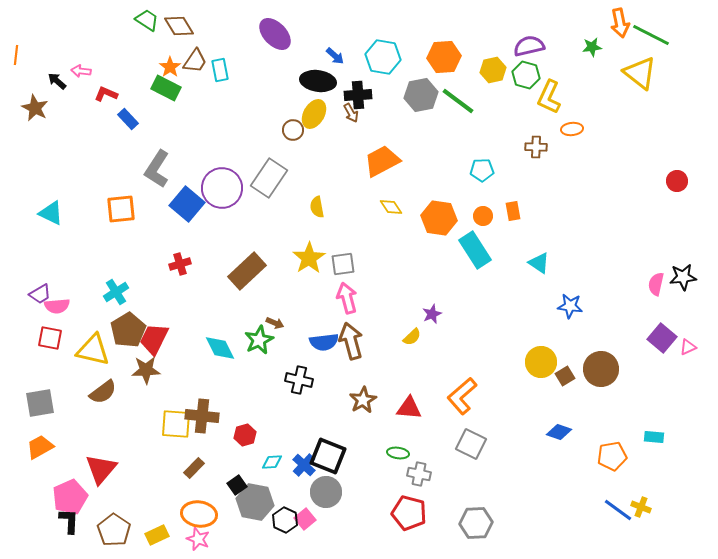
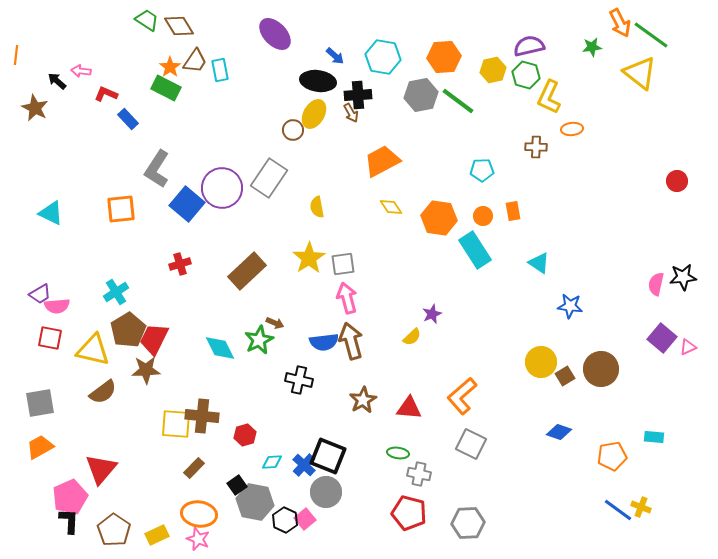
orange arrow at (620, 23): rotated 16 degrees counterclockwise
green line at (651, 35): rotated 9 degrees clockwise
gray hexagon at (476, 523): moved 8 px left
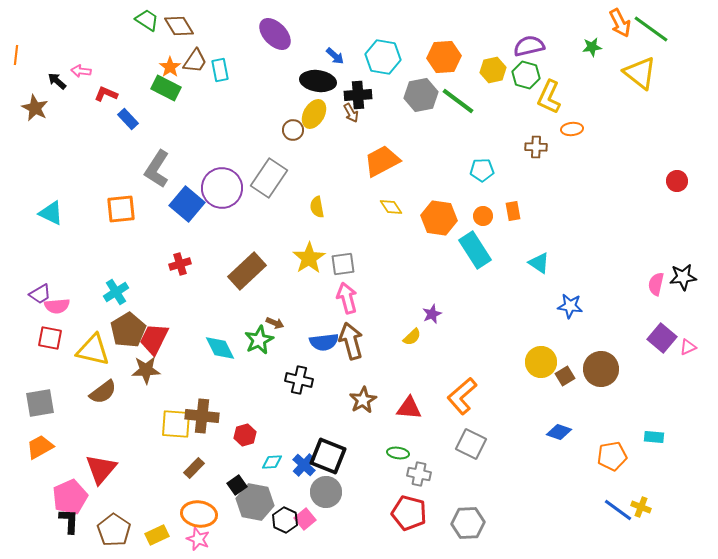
green line at (651, 35): moved 6 px up
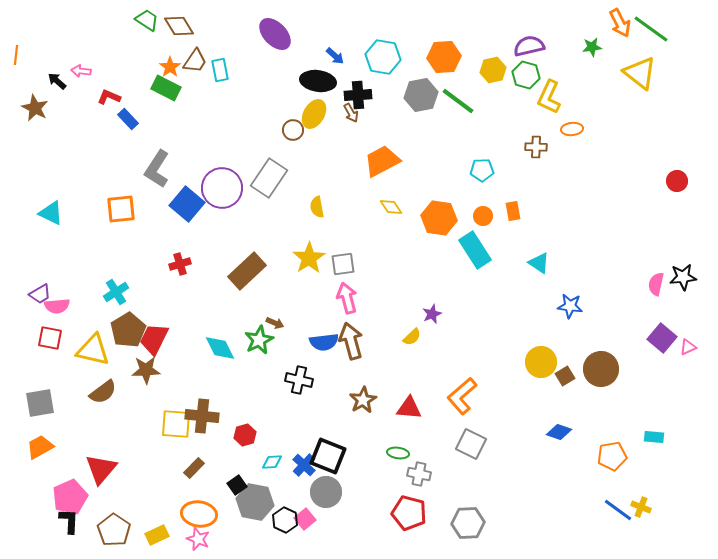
red L-shape at (106, 94): moved 3 px right, 3 px down
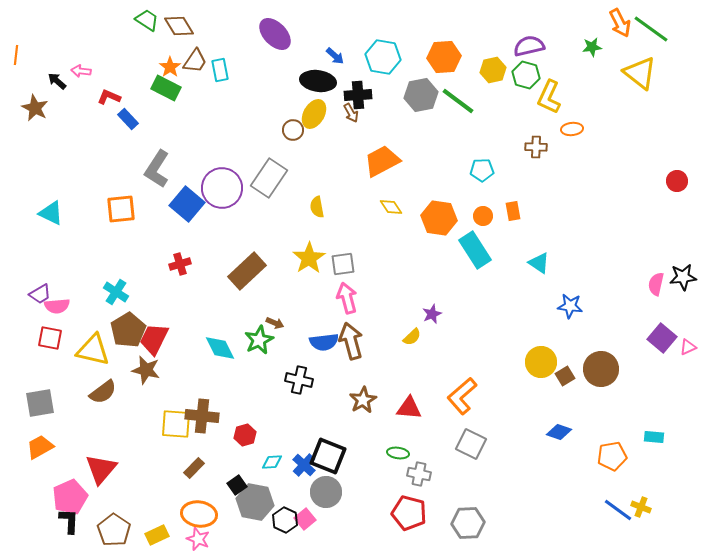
cyan cross at (116, 292): rotated 25 degrees counterclockwise
brown star at (146, 370): rotated 16 degrees clockwise
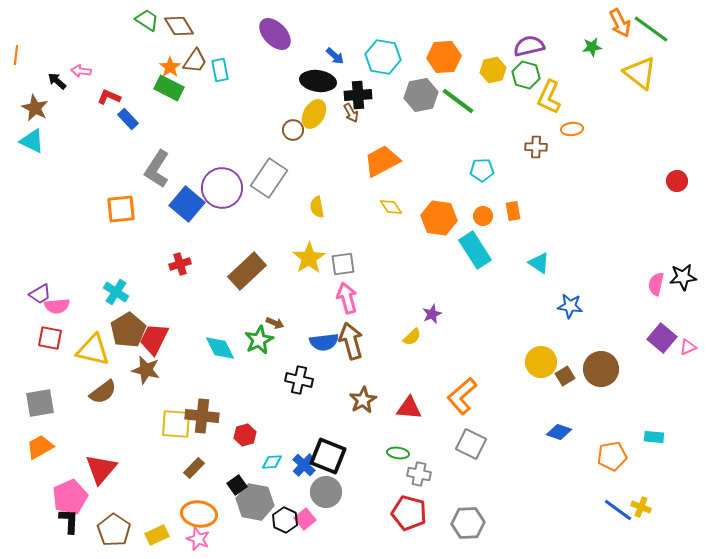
green rectangle at (166, 88): moved 3 px right
cyan triangle at (51, 213): moved 19 px left, 72 px up
